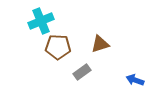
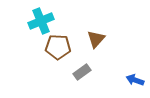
brown triangle: moved 4 px left, 5 px up; rotated 30 degrees counterclockwise
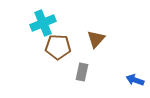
cyan cross: moved 2 px right, 2 px down
gray rectangle: rotated 42 degrees counterclockwise
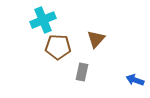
cyan cross: moved 3 px up
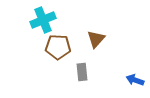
gray rectangle: rotated 18 degrees counterclockwise
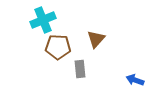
gray rectangle: moved 2 px left, 3 px up
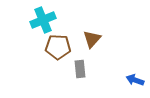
brown triangle: moved 4 px left
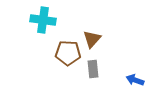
cyan cross: rotated 30 degrees clockwise
brown pentagon: moved 10 px right, 6 px down
gray rectangle: moved 13 px right
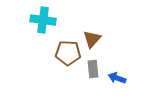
blue arrow: moved 18 px left, 2 px up
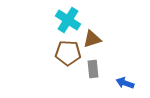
cyan cross: moved 25 px right; rotated 25 degrees clockwise
brown triangle: rotated 30 degrees clockwise
blue arrow: moved 8 px right, 5 px down
